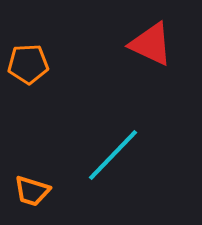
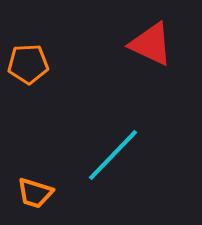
orange trapezoid: moved 3 px right, 2 px down
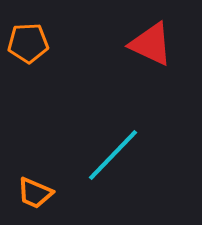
orange pentagon: moved 21 px up
orange trapezoid: rotated 6 degrees clockwise
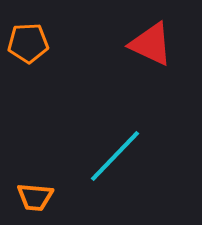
cyan line: moved 2 px right, 1 px down
orange trapezoid: moved 4 px down; rotated 18 degrees counterclockwise
